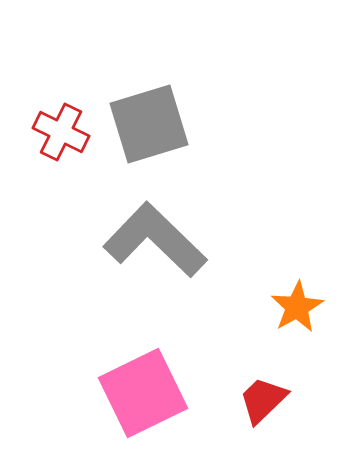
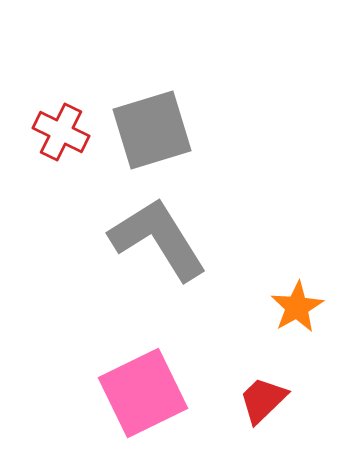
gray square: moved 3 px right, 6 px down
gray L-shape: moved 3 px right, 1 px up; rotated 14 degrees clockwise
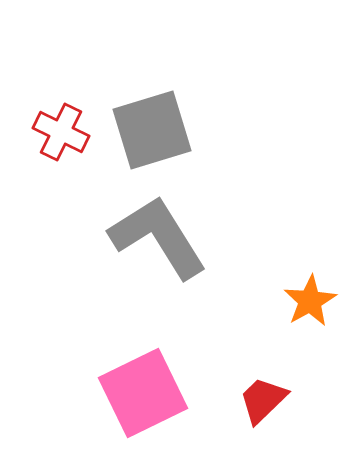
gray L-shape: moved 2 px up
orange star: moved 13 px right, 6 px up
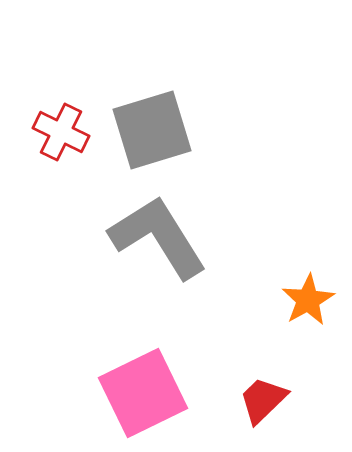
orange star: moved 2 px left, 1 px up
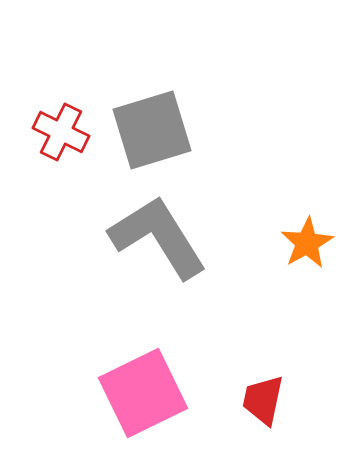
orange star: moved 1 px left, 57 px up
red trapezoid: rotated 34 degrees counterclockwise
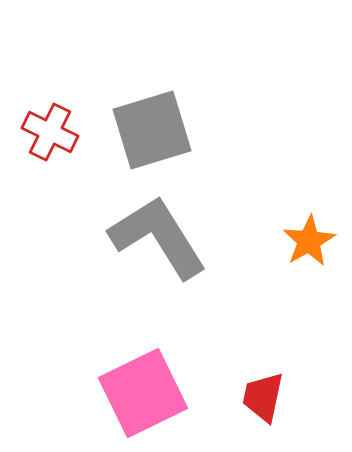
red cross: moved 11 px left
orange star: moved 2 px right, 2 px up
red trapezoid: moved 3 px up
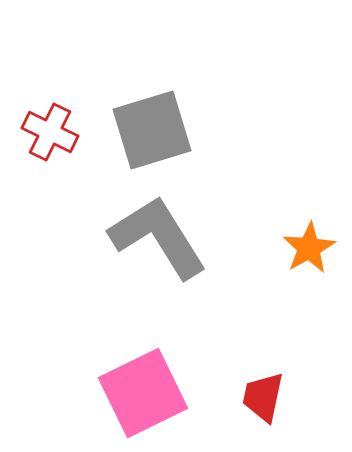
orange star: moved 7 px down
